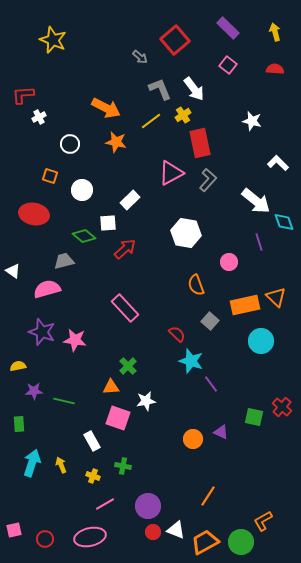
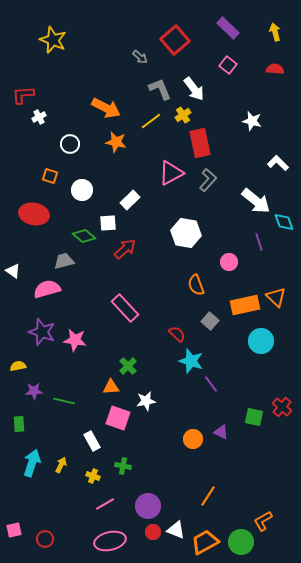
yellow arrow at (61, 465): rotated 49 degrees clockwise
pink ellipse at (90, 537): moved 20 px right, 4 px down
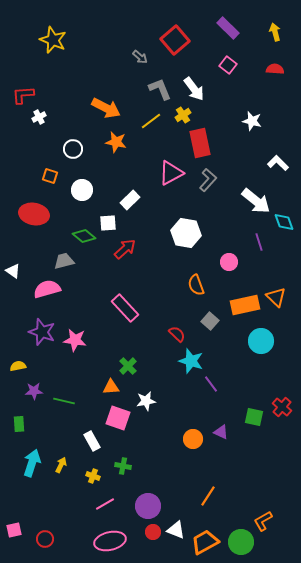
white circle at (70, 144): moved 3 px right, 5 px down
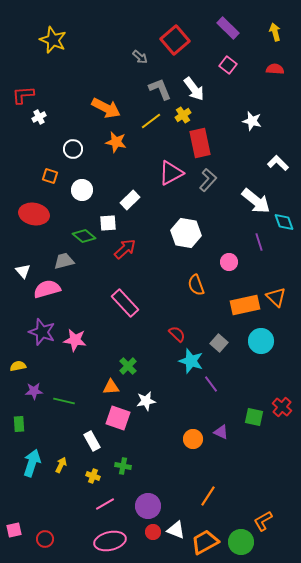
white triangle at (13, 271): moved 10 px right; rotated 14 degrees clockwise
pink rectangle at (125, 308): moved 5 px up
gray square at (210, 321): moved 9 px right, 22 px down
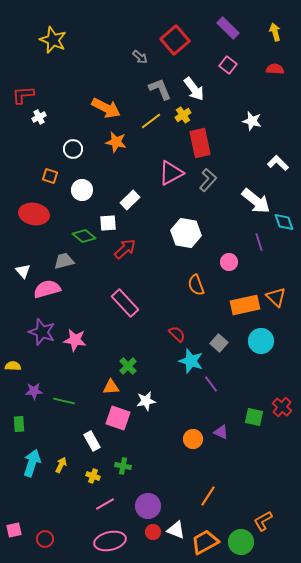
yellow semicircle at (18, 366): moved 5 px left; rotated 14 degrees clockwise
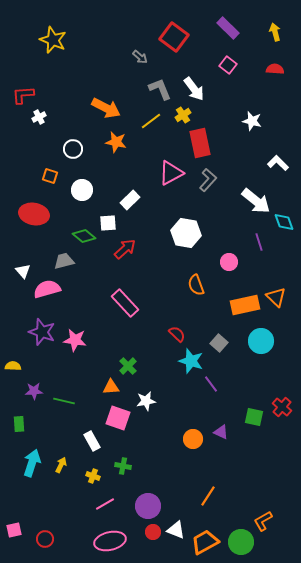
red square at (175, 40): moved 1 px left, 3 px up; rotated 12 degrees counterclockwise
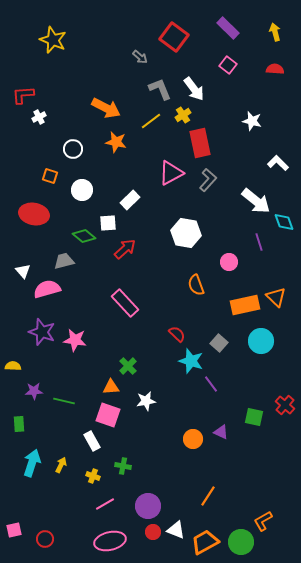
red cross at (282, 407): moved 3 px right, 2 px up
pink square at (118, 418): moved 10 px left, 3 px up
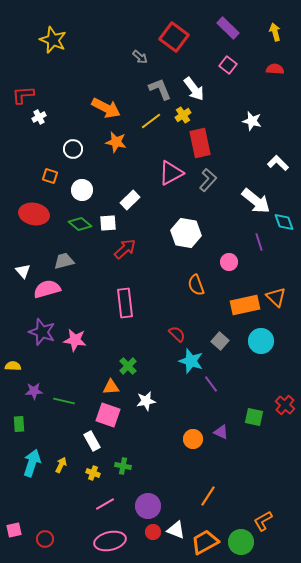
green diamond at (84, 236): moved 4 px left, 12 px up
pink rectangle at (125, 303): rotated 36 degrees clockwise
gray square at (219, 343): moved 1 px right, 2 px up
yellow cross at (93, 476): moved 3 px up
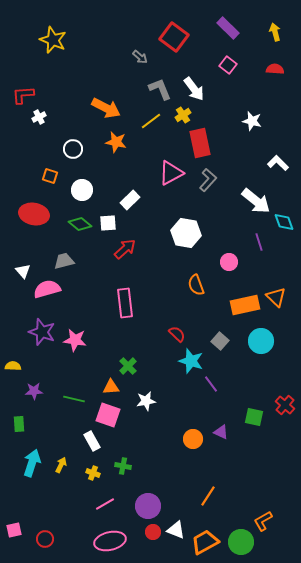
green line at (64, 401): moved 10 px right, 2 px up
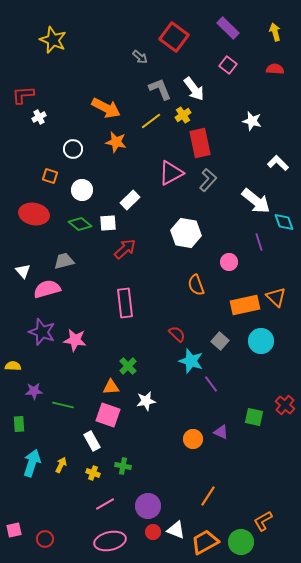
green line at (74, 399): moved 11 px left, 6 px down
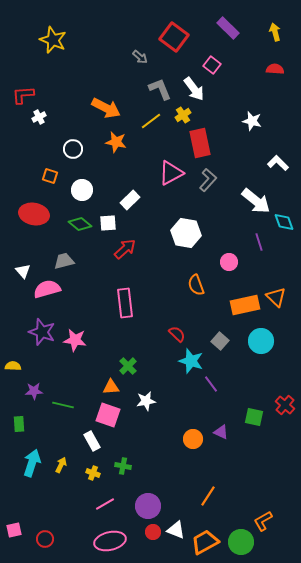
pink square at (228, 65): moved 16 px left
